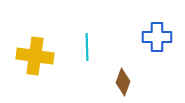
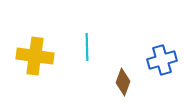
blue cross: moved 5 px right, 23 px down; rotated 16 degrees counterclockwise
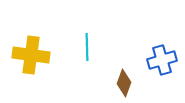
yellow cross: moved 4 px left, 1 px up
brown diamond: moved 1 px right, 1 px down
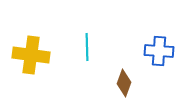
blue cross: moved 3 px left, 9 px up; rotated 20 degrees clockwise
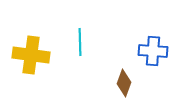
cyan line: moved 7 px left, 5 px up
blue cross: moved 6 px left
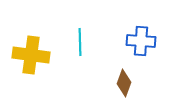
blue cross: moved 12 px left, 10 px up
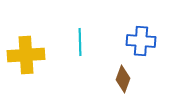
yellow cross: moved 5 px left; rotated 12 degrees counterclockwise
brown diamond: moved 1 px left, 4 px up
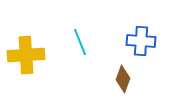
cyan line: rotated 20 degrees counterclockwise
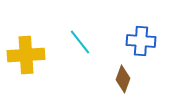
cyan line: rotated 16 degrees counterclockwise
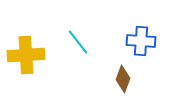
cyan line: moved 2 px left
